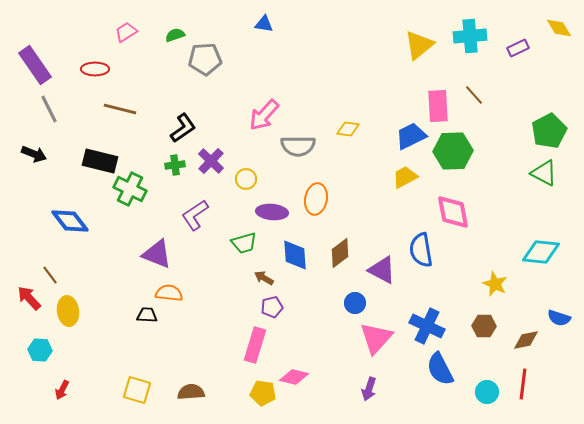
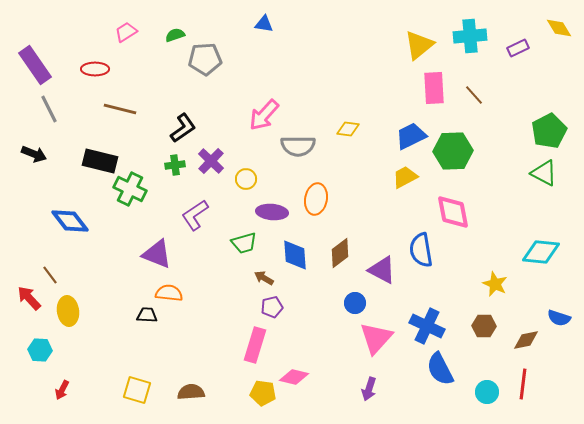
pink rectangle at (438, 106): moved 4 px left, 18 px up
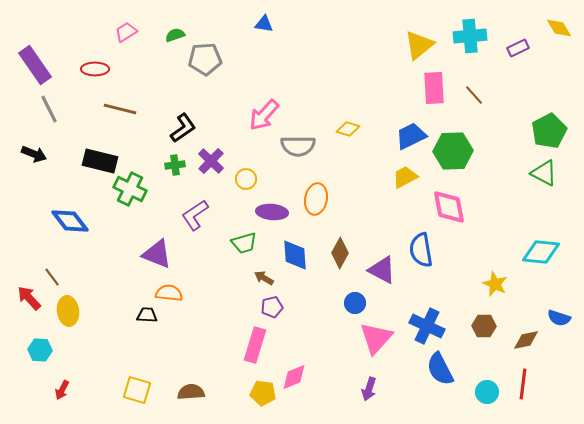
yellow diamond at (348, 129): rotated 10 degrees clockwise
pink diamond at (453, 212): moved 4 px left, 5 px up
brown diamond at (340, 253): rotated 24 degrees counterclockwise
brown line at (50, 275): moved 2 px right, 2 px down
pink diamond at (294, 377): rotated 36 degrees counterclockwise
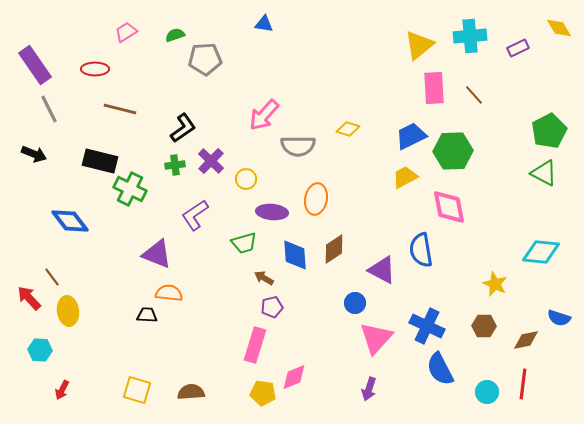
brown diamond at (340, 253): moved 6 px left, 4 px up; rotated 28 degrees clockwise
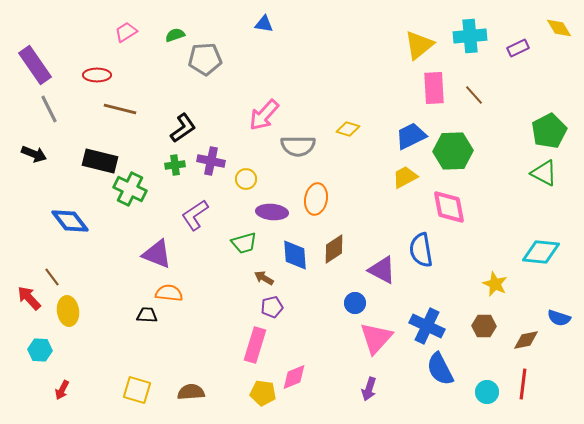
red ellipse at (95, 69): moved 2 px right, 6 px down
purple cross at (211, 161): rotated 32 degrees counterclockwise
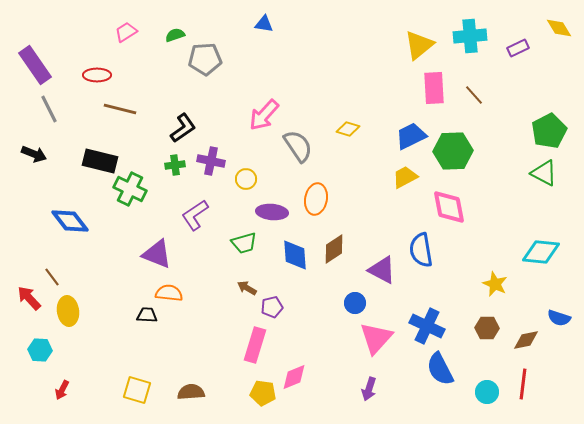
gray semicircle at (298, 146): rotated 124 degrees counterclockwise
brown arrow at (264, 278): moved 17 px left, 10 px down
brown hexagon at (484, 326): moved 3 px right, 2 px down
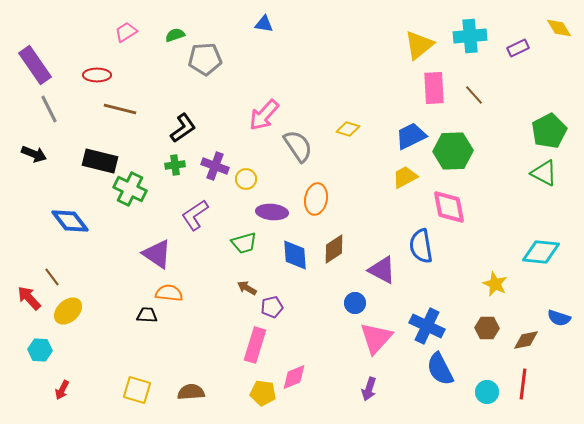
purple cross at (211, 161): moved 4 px right, 5 px down; rotated 8 degrees clockwise
blue semicircle at (421, 250): moved 4 px up
purple triangle at (157, 254): rotated 12 degrees clockwise
yellow ellipse at (68, 311): rotated 56 degrees clockwise
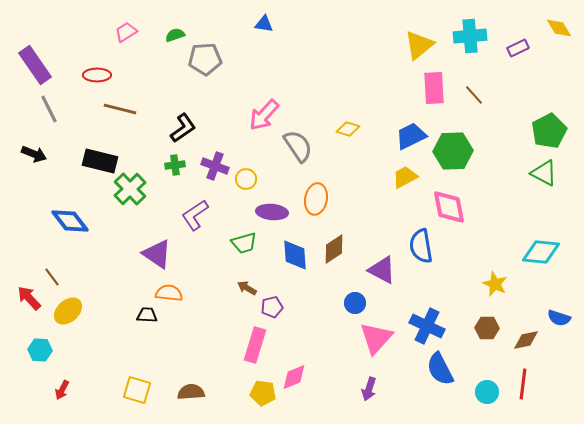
green cross at (130, 189): rotated 20 degrees clockwise
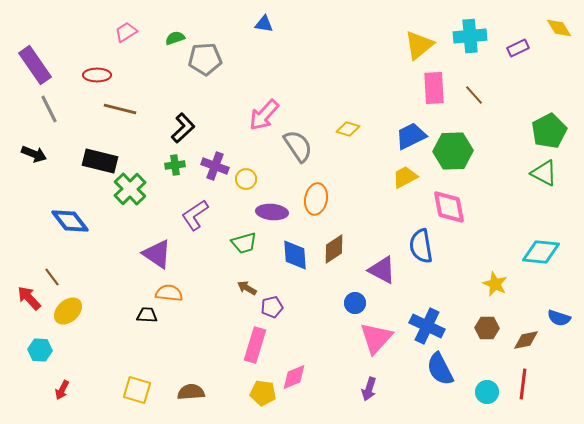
green semicircle at (175, 35): moved 3 px down
black L-shape at (183, 128): rotated 8 degrees counterclockwise
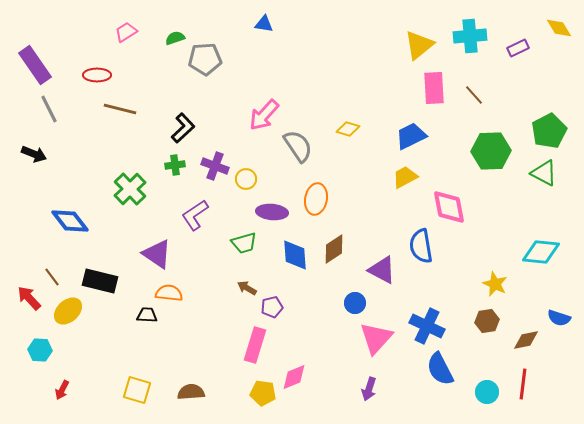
green hexagon at (453, 151): moved 38 px right
black rectangle at (100, 161): moved 120 px down
brown hexagon at (487, 328): moved 7 px up; rotated 10 degrees counterclockwise
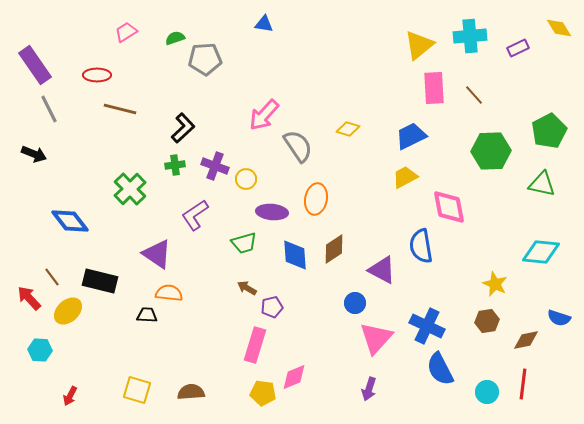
green triangle at (544, 173): moved 2 px left, 11 px down; rotated 16 degrees counterclockwise
red arrow at (62, 390): moved 8 px right, 6 px down
